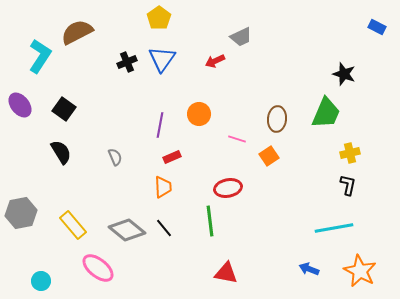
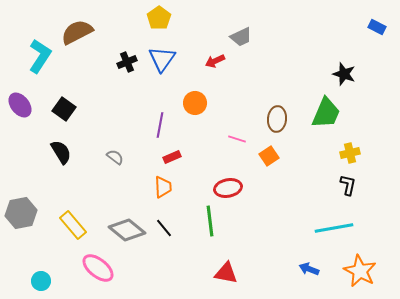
orange circle: moved 4 px left, 11 px up
gray semicircle: rotated 30 degrees counterclockwise
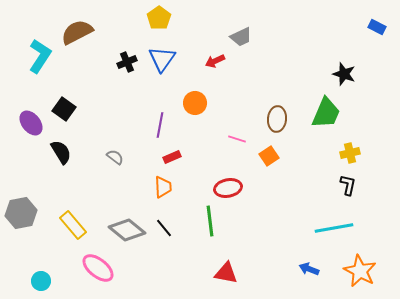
purple ellipse: moved 11 px right, 18 px down
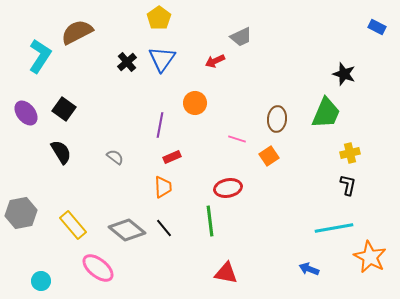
black cross: rotated 18 degrees counterclockwise
purple ellipse: moved 5 px left, 10 px up
orange star: moved 10 px right, 14 px up
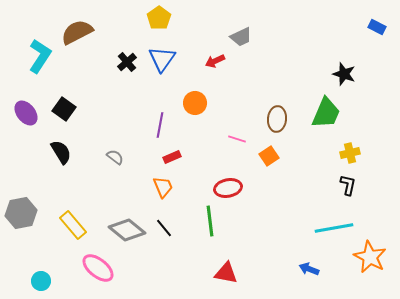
orange trapezoid: rotated 20 degrees counterclockwise
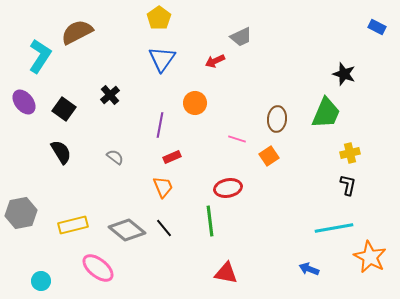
black cross: moved 17 px left, 33 px down
purple ellipse: moved 2 px left, 11 px up
yellow rectangle: rotated 64 degrees counterclockwise
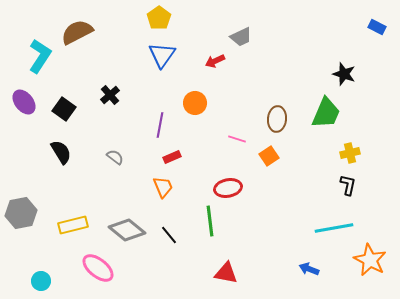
blue triangle: moved 4 px up
black line: moved 5 px right, 7 px down
orange star: moved 3 px down
